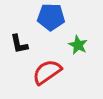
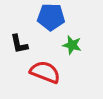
green star: moved 6 px left; rotated 12 degrees counterclockwise
red semicircle: moved 2 px left; rotated 56 degrees clockwise
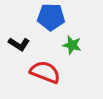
black L-shape: rotated 45 degrees counterclockwise
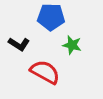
red semicircle: rotated 8 degrees clockwise
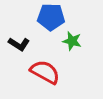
green star: moved 4 px up
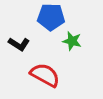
red semicircle: moved 3 px down
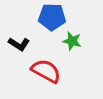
blue pentagon: moved 1 px right
red semicircle: moved 1 px right, 4 px up
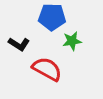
green star: rotated 24 degrees counterclockwise
red semicircle: moved 1 px right, 2 px up
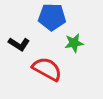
green star: moved 2 px right, 2 px down
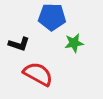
black L-shape: rotated 15 degrees counterclockwise
red semicircle: moved 9 px left, 5 px down
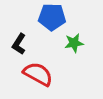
black L-shape: rotated 105 degrees clockwise
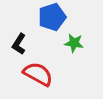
blue pentagon: rotated 20 degrees counterclockwise
green star: rotated 18 degrees clockwise
